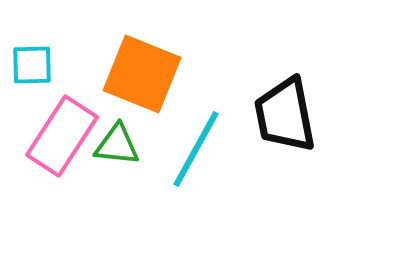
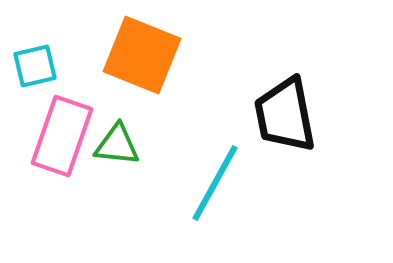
cyan square: moved 3 px right, 1 px down; rotated 12 degrees counterclockwise
orange square: moved 19 px up
pink rectangle: rotated 14 degrees counterclockwise
cyan line: moved 19 px right, 34 px down
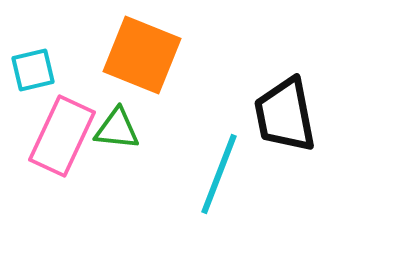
cyan square: moved 2 px left, 4 px down
pink rectangle: rotated 6 degrees clockwise
green triangle: moved 16 px up
cyan line: moved 4 px right, 9 px up; rotated 8 degrees counterclockwise
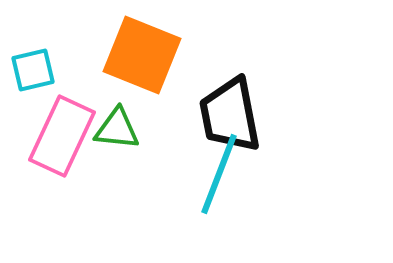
black trapezoid: moved 55 px left
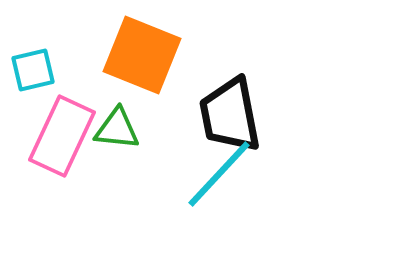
cyan line: rotated 22 degrees clockwise
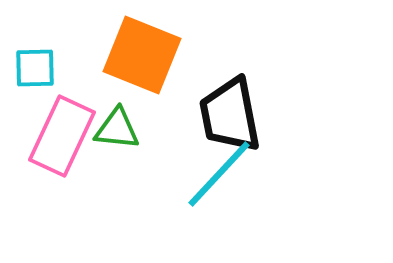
cyan square: moved 2 px right, 2 px up; rotated 12 degrees clockwise
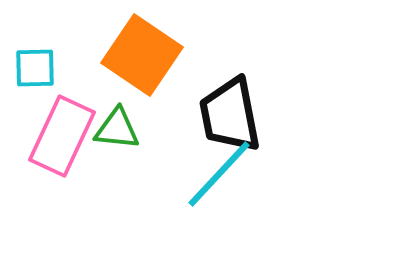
orange square: rotated 12 degrees clockwise
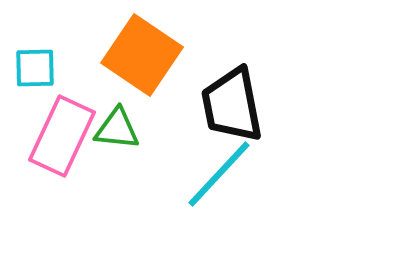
black trapezoid: moved 2 px right, 10 px up
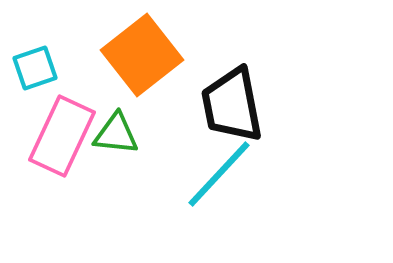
orange square: rotated 18 degrees clockwise
cyan square: rotated 18 degrees counterclockwise
green triangle: moved 1 px left, 5 px down
